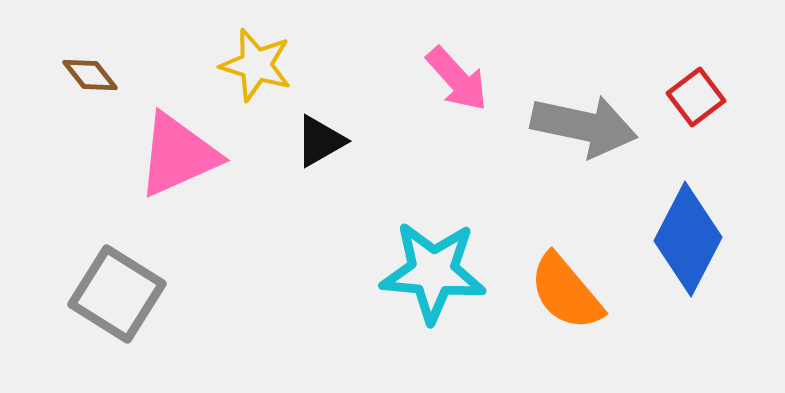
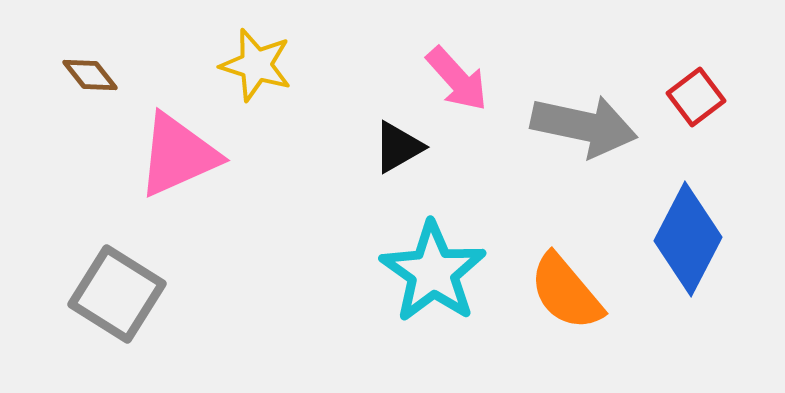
black triangle: moved 78 px right, 6 px down
cyan star: rotated 30 degrees clockwise
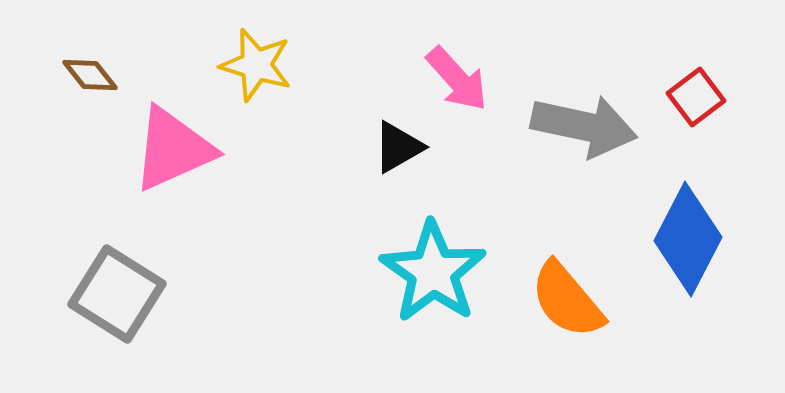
pink triangle: moved 5 px left, 6 px up
orange semicircle: moved 1 px right, 8 px down
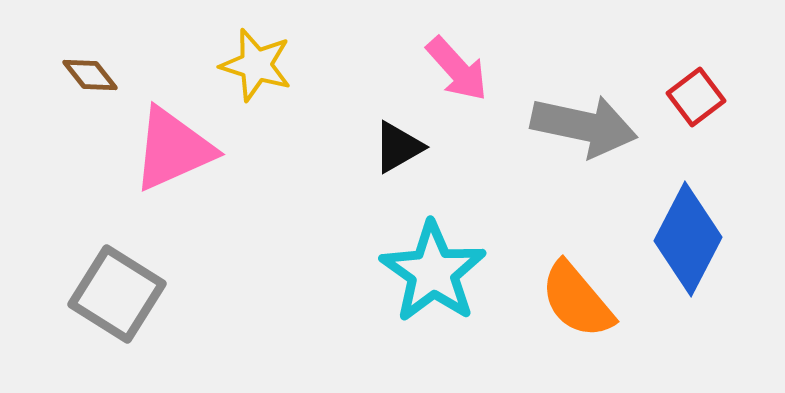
pink arrow: moved 10 px up
orange semicircle: moved 10 px right
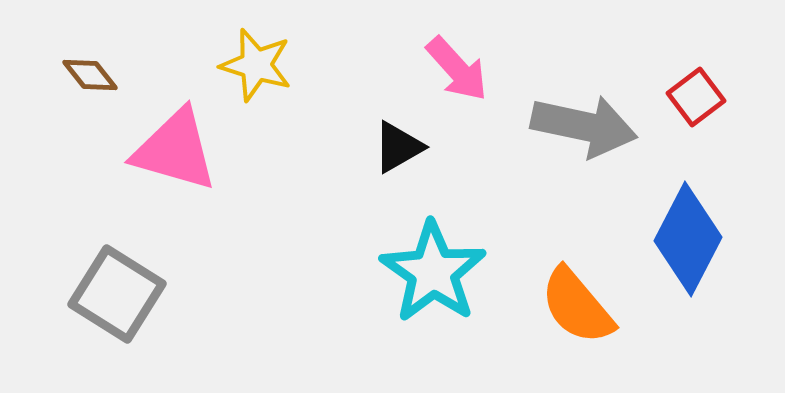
pink triangle: moved 2 px right, 1 px down; rotated 40 degrees clockwise
orange semicircle: moved 6 px down
